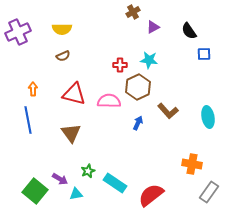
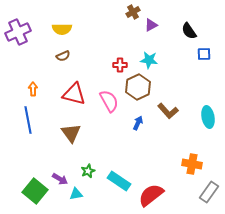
purple triangle: moved 2 px left, 2 px up
pink semicircle: rotated 60 degrees clockwise
cyan rectangle: moved 4 px right, 2 px up
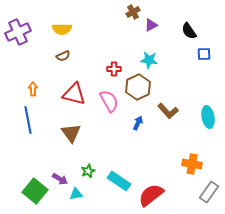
red cross: moved 6 px left, 4 px down
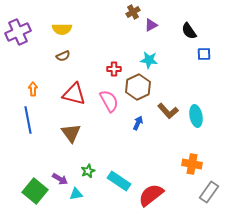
cyan ellipse: moved 12 px left, 1 px up
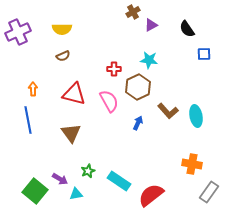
black semicircle: moved 2 px left, 2 px up
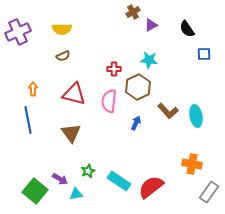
pink semicircle: rotated 145 degrees counterclockwise
blue arrow: moved 2 px left
red semicircle: moved 8 px up
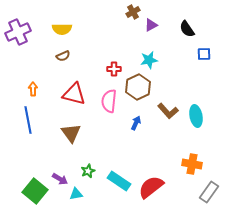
cyan star: rotated 18 degrees counterclockwise
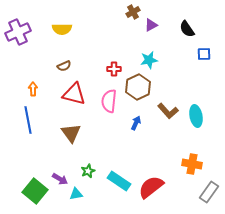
brown semicircle: moved 1 px right, 10 px down
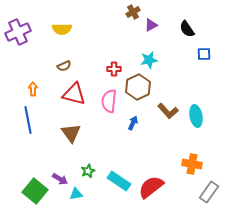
blue arrow: moved 3 px left
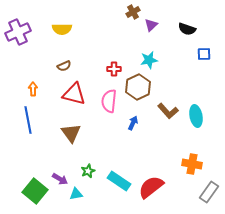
purple triangle: rotated 16 degrees counterclockwise
black semicircle: rotated 36 degrees counterclockwise
